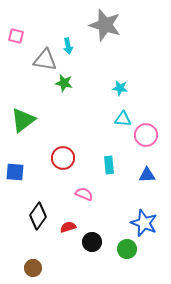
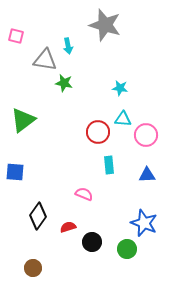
red circle: moved 35 px right, 26 px up
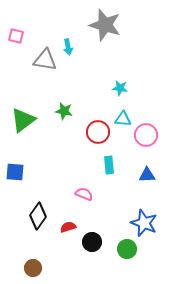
cyan arrow: moved 1 px down
green star: moved 28 px down
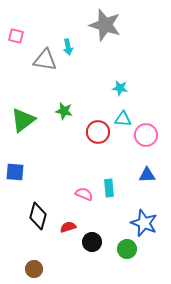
cyan rectangle: moved 23 px down
black diamond: rotated 20 degrees counterclockwise
brown circle: moved 1 px right, 1 px down
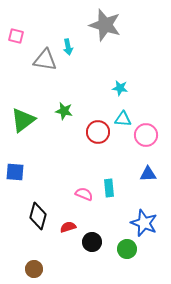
blue triangle: moved 1 px right, 1 px up
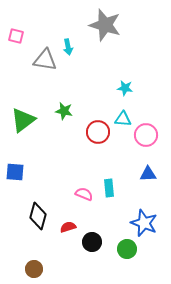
cyan star: moved 5 px right
